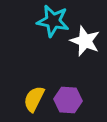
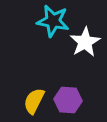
white star: moved 1 px down; rotated 20 degrees clockwise
yellow semicircle: moved 2 px down
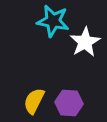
purple hexagon: moved 1 px right, 3 px down
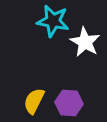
white star: rotated 12 degrees counterclockwise
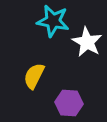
white star: moved 2 px right
yellow semicircle: moved 25 px up
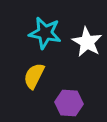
cyan star: moved 8 px left, 12 px down
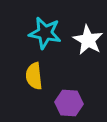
white star: moved 1 px right, 2 px up
yellow semicircle: rotated 32 degrees counterclockwise
